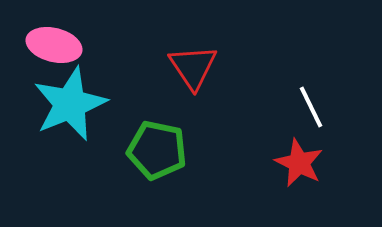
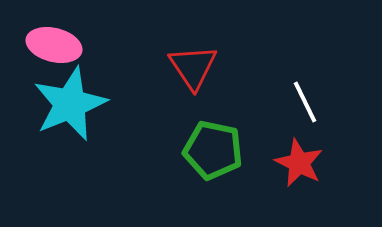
white line: moved 6 px left, 5 px up
green pentagon: moved 56 px right
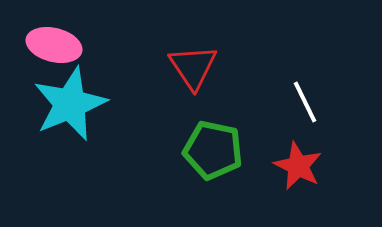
red star: moved 1 px left, 3 px down
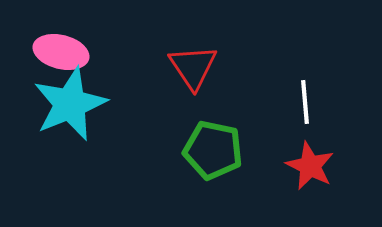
pink ellipse: moved 7 px right, 7 px down
white line: rotated 21 degrees clockwise
red star: moved 12 px right
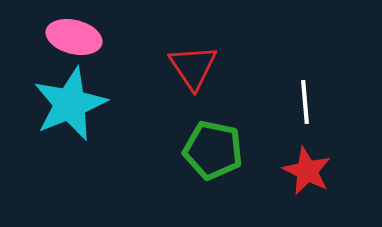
pink ellipse: moved 13 px right, 15 px up
red star: moved 3 px left, 5 px down
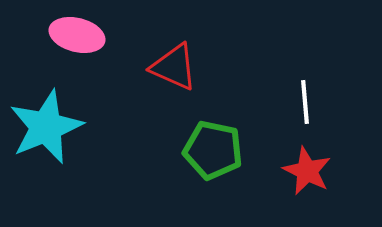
pink ellipse: moved 3 px right, 2 px up
red triangle: moved 19 px left; rotated 32 degrees counterclockwise
cyan star: moved 24 px left, 23 px down
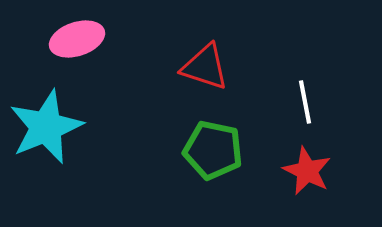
pink ellipse: moved 4 px down; rotated 32 degrees counterclockwise
red triangle: moved 31 px right; rotated 6 degrees counterclockwise
white line: rotated 6 degrees counterclockwise
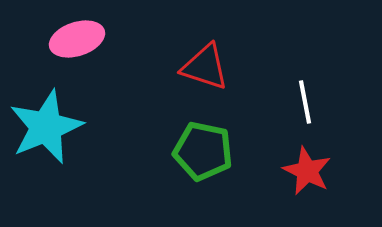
green pentagon: moved 10 px left, 1 px down
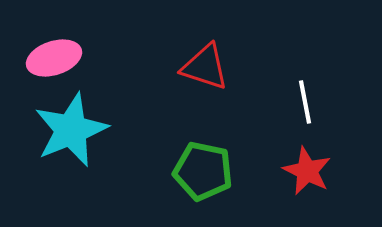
pink ellipse: moved 23 px left, 19 px down
cyan star: moved 25 px right, 3 px down
green pentagon: moved 20 px down
